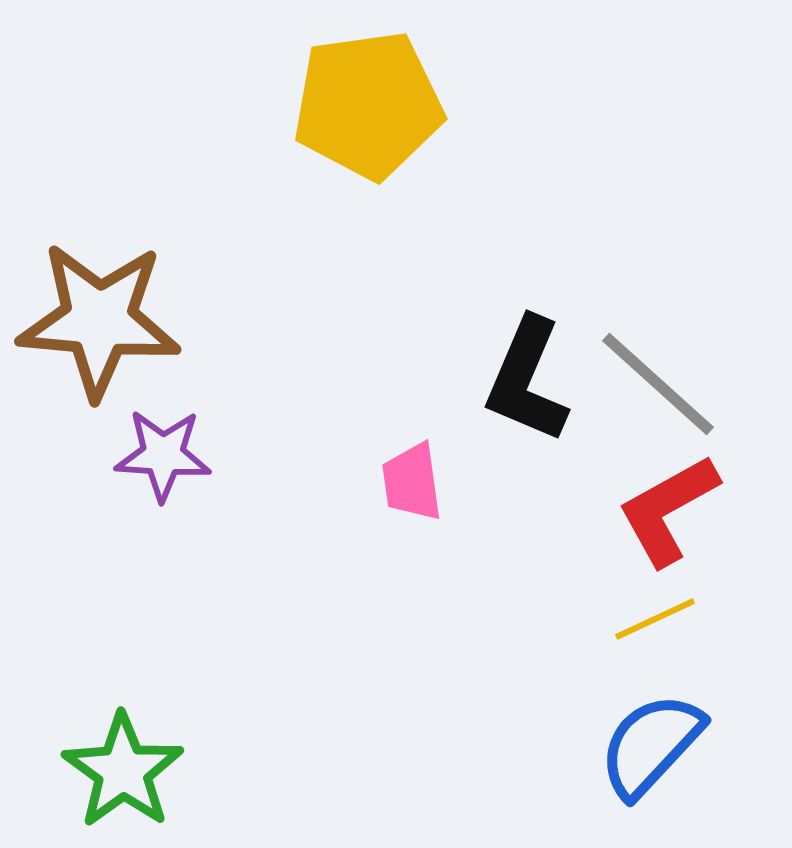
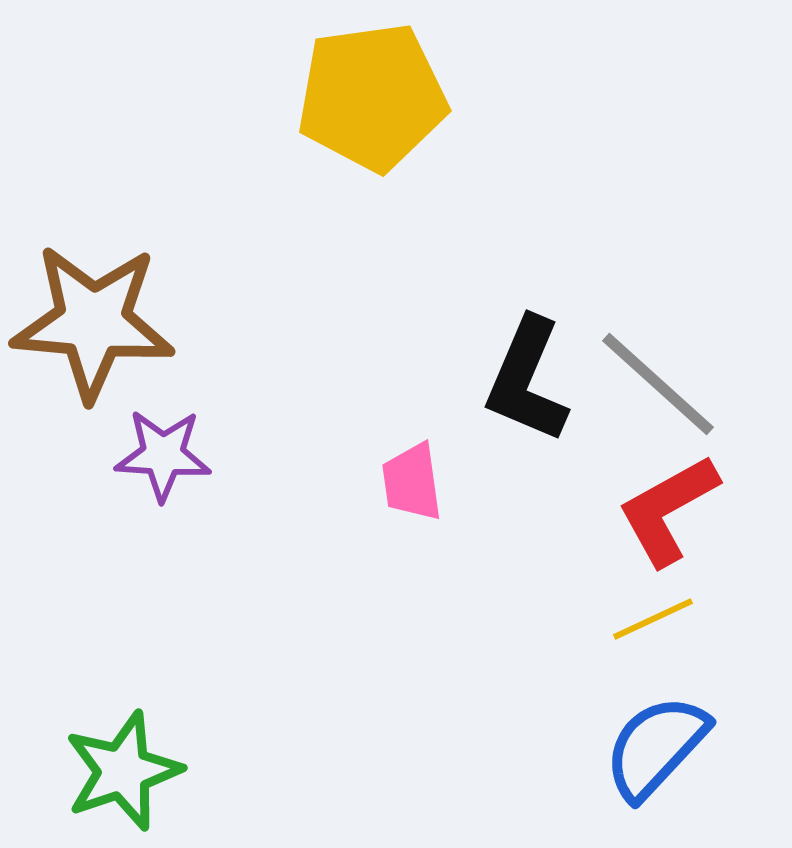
yellow pentagon: moved 4 px right, 8 px up
brown star: moved 6 px left, 2 px down
yellow line: moved 2 px left
blue semicircle: moved 5 px right, 2 px down
green star: rotated 17 degrees clockwise
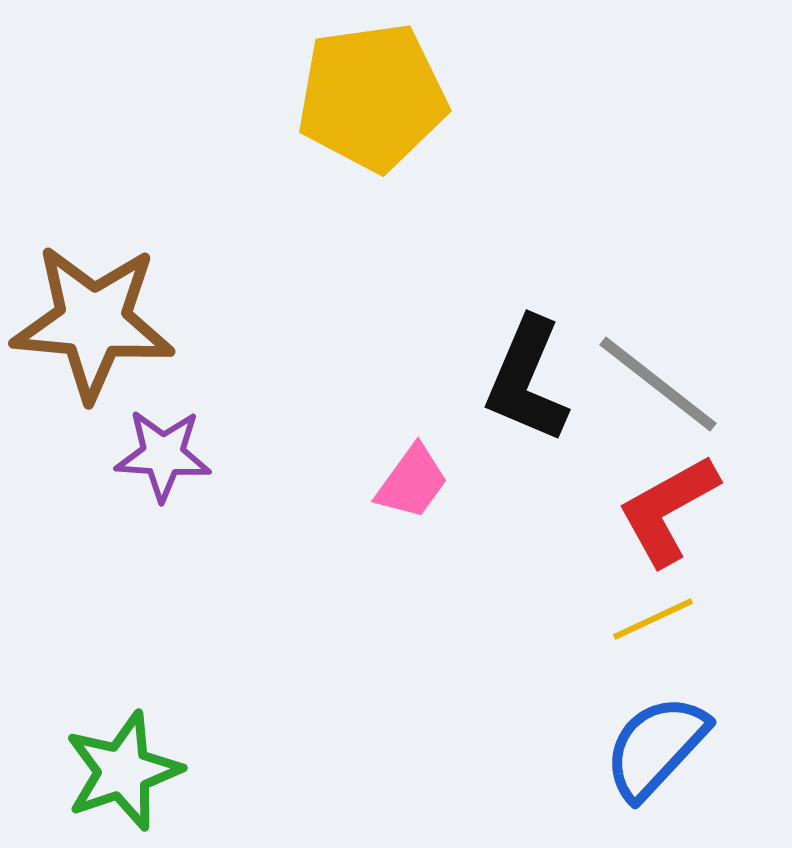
gray line: rotated 4 degrees counterclockwise
pink trapezoid: rotated 136 degrees counterclockwise
